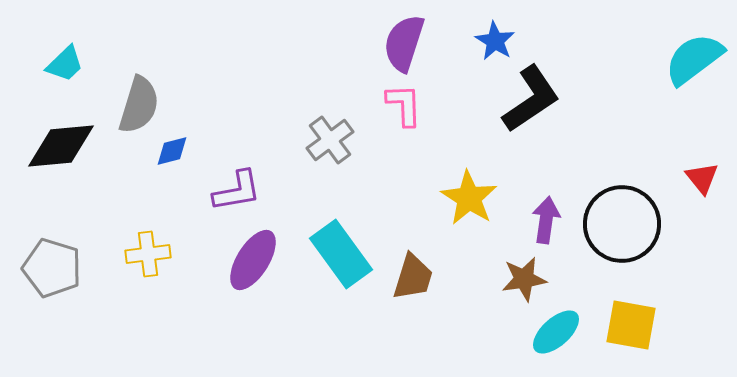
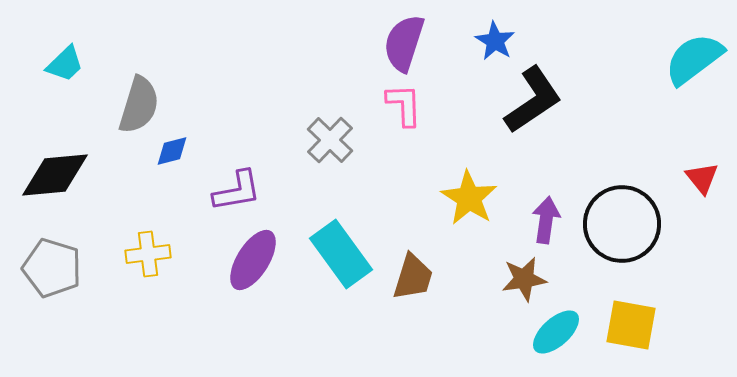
black L-shape: moved 2 px right, 1 px down
gray cross: rotated 9 degrees counterclockwise
black diamond: moved 6 px left, 29 px down
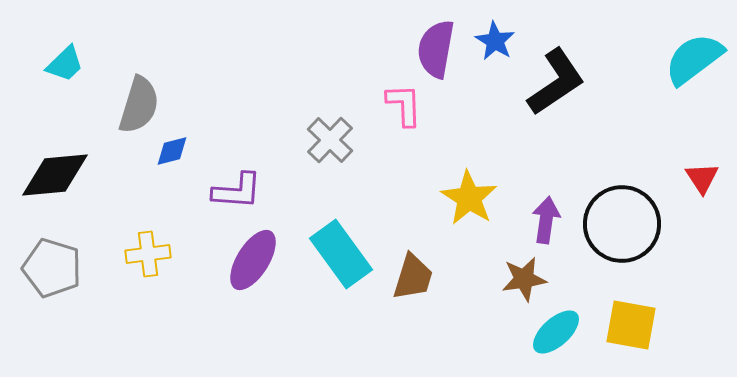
purple semicircle: moved 32 px right, 6 px down; rotated 8 degrees counterclockwise
black L-shape: moved 23 px right, 18 px up
red triangle: rotated 6 degrees clockwise
purple L-shape: rotated 14 degrees clockwise
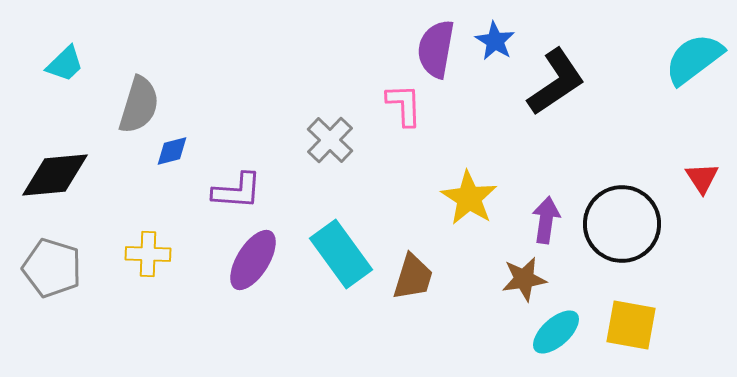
yellow cross: rotated 9 degrees clockwise
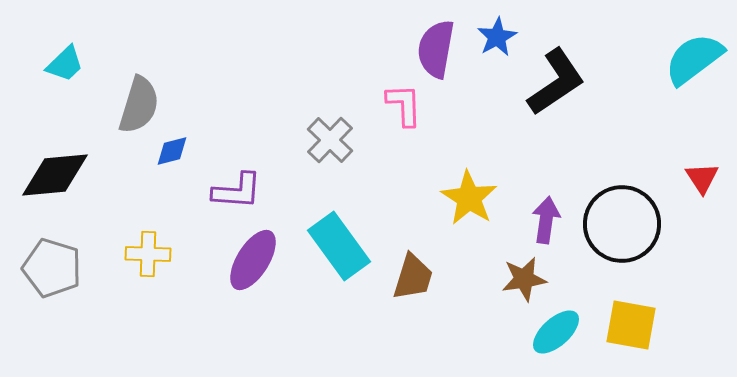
blue star: moved 2 px right, 4 px up; rotated 12 degrees clockwise
cyan rectangle: moved 2 px left, 8 px up
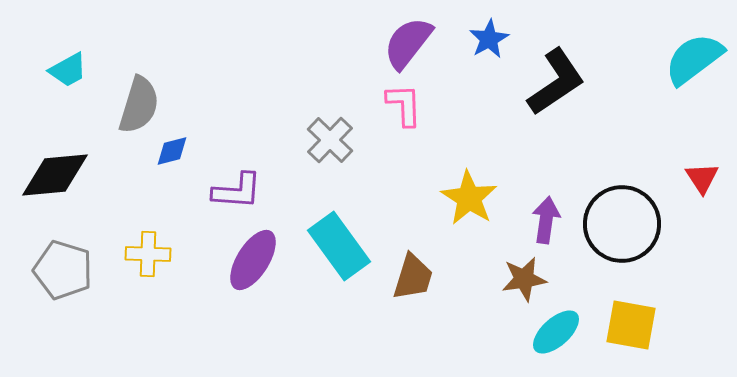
blue star: moved 8 px left, 2 px down
purple semicircle: moved 28 px left, 6 px up; rotated 28 degrees clockwise
cyan trapezoid: moved 3 px right, 6 px down; rotated 15 degrees clockwise
gray pentagon: moved 11 px right, 2 px down
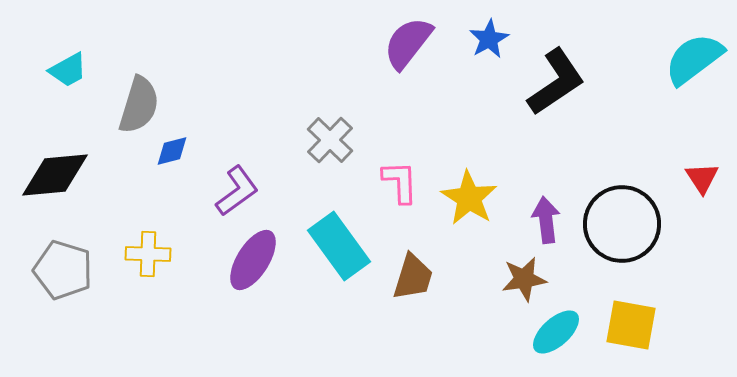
pink L-shape: moved 4 px left, 77 px down
purple L-shape: rotated 40 degrees counterclockwise
purple arrow: rotated 15 degrees counterclockwise
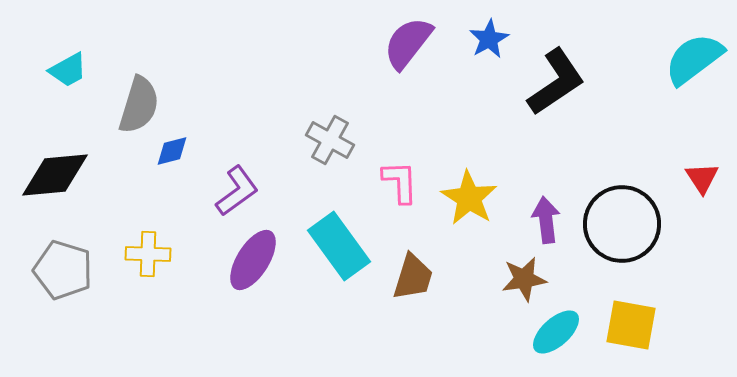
gray cross: rotated 15 degrees counterclockwise
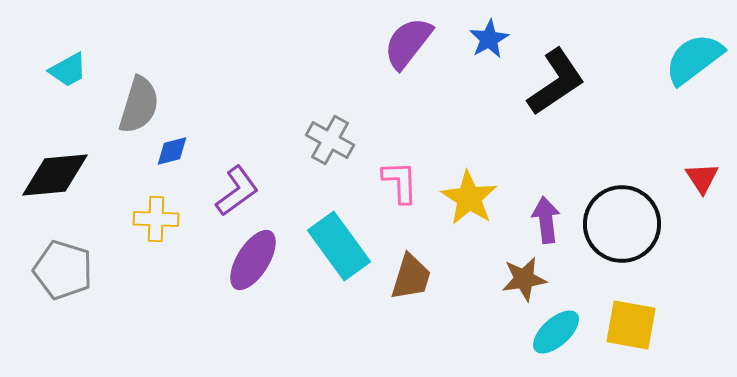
yellow cross: moved 8 px right, 35 px up
brown trapezoid: moved 2 px left
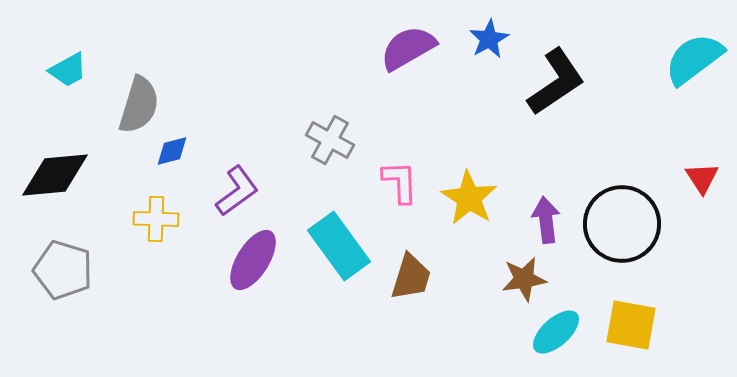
purple semicircle: moved 5 px down; rotated 22 degrees clockwise
